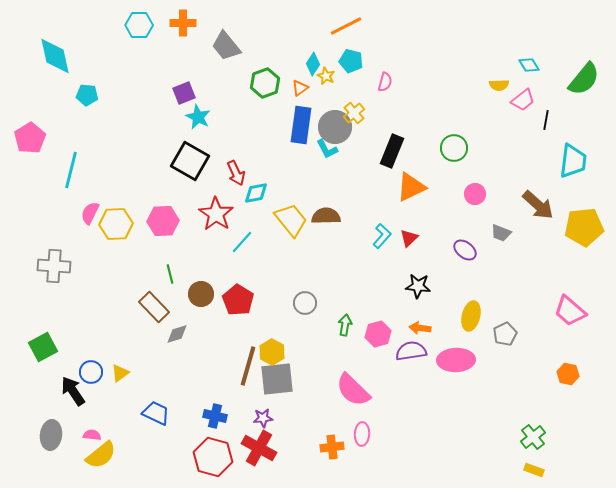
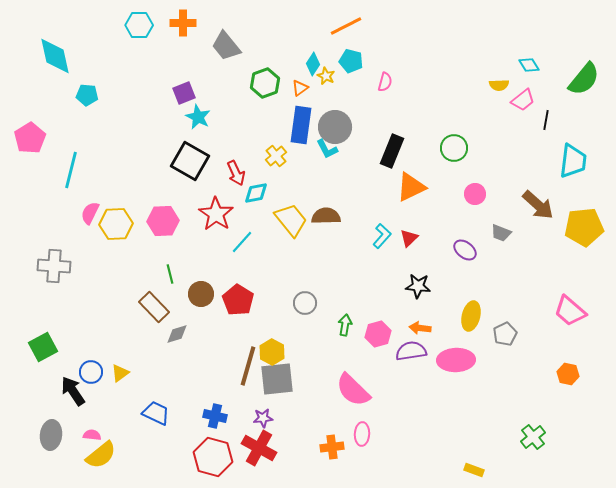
yellow cross at (354, 113): moved 78 px left, 43 px down
yellow rectangle at (534, 470): moved 60 px left
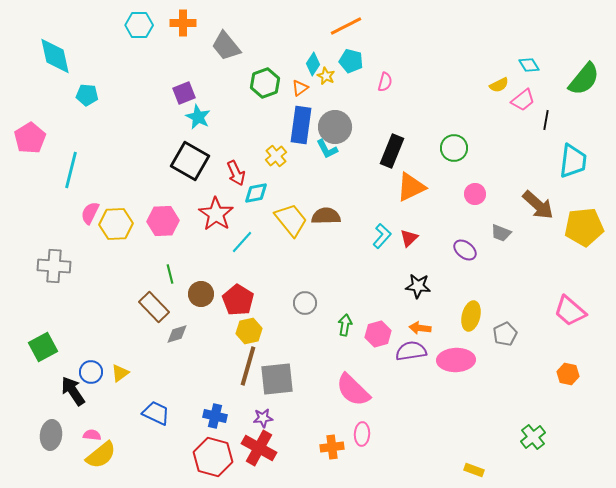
yellow semicircle at (499, 85): rotated 24 degrees counterclockwise
yellow hexagon at (272, 352): moved 23 px left, 21 px up; rotated 20 degrees clockwise
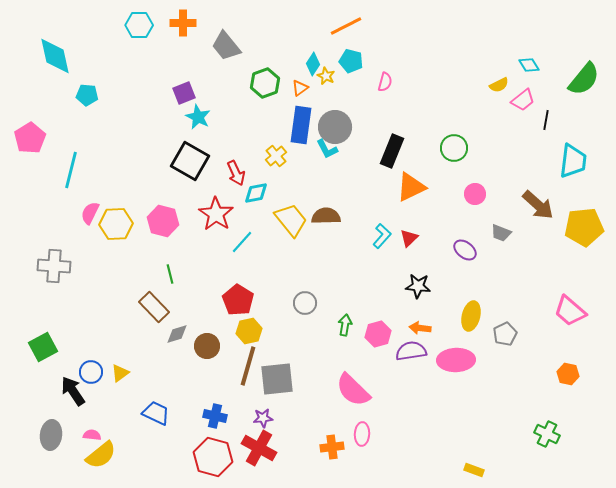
pink hexagon at (163, 221): rotated 16 degrees clockwise
brown circle at (201, 294): moved 6 px right, 52 px down
green cross at (533, 437): moved 14 px right, 3 px up; rotated 25 degrees counterclockwise
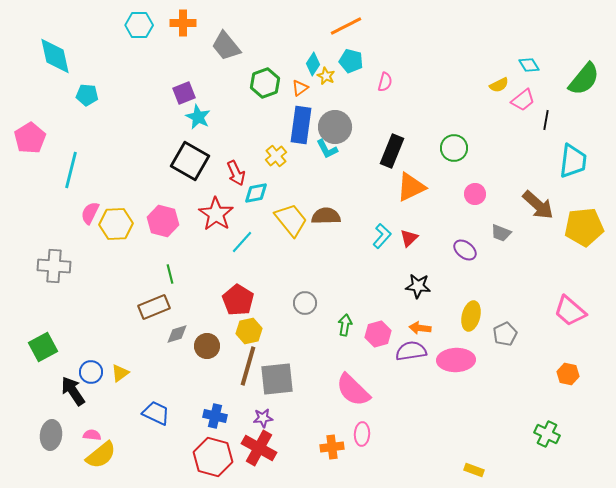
brown rectangle at (154, 307): rotated 68 degrees counterclockwise
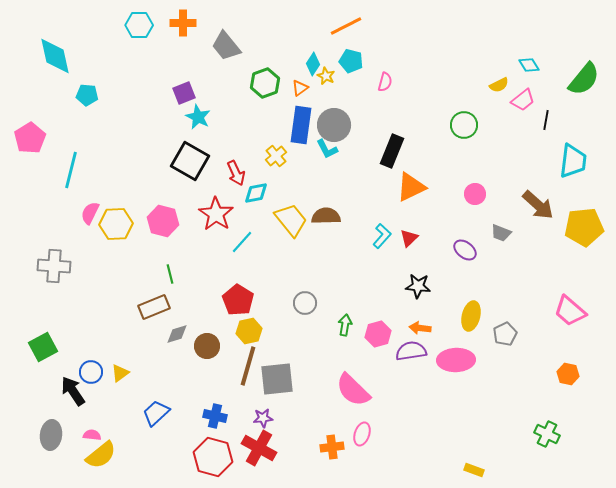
gray circle at (335, 127): moved 1 px left, 2 px up
green circle at (454, 148): moved 10 px right, 23 px up
blue trapezoid at (156, 413): rotated 68 degrees counterclockwise
pink ellipse at (362, 434): rotated 15 degrees clockwise
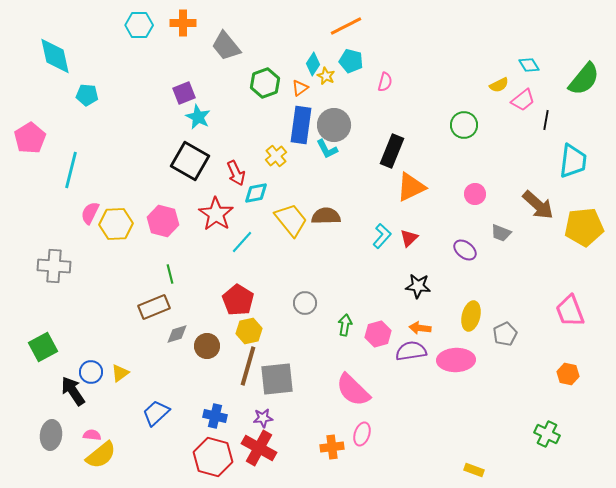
pink trapezoid at (570, 311): rotated 28 degrees clockwise
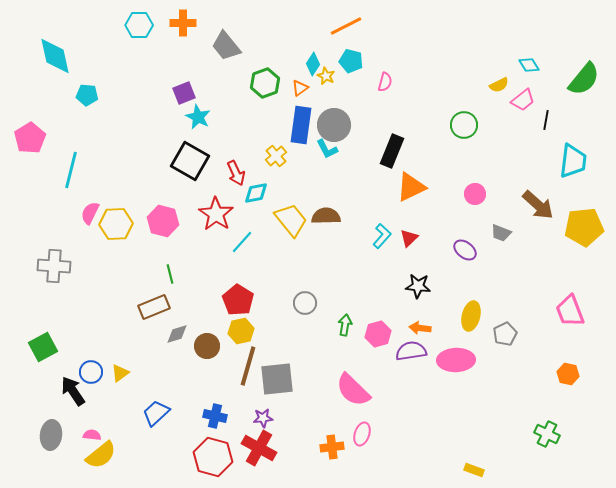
yellow hexagon at (249, 331): moved 8 px left
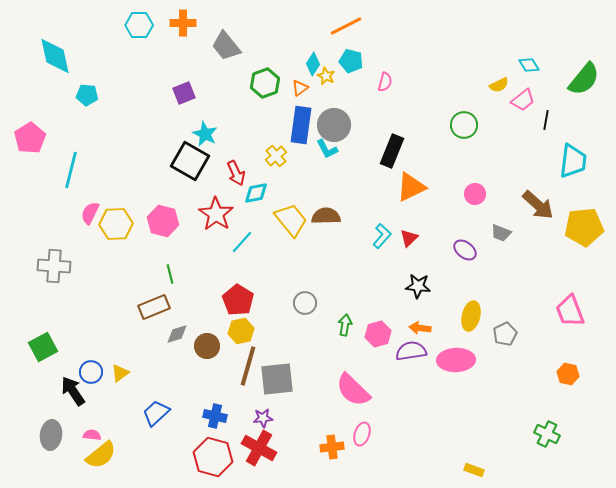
cyan star at (198, 117): moved 7 px right, 17 px down
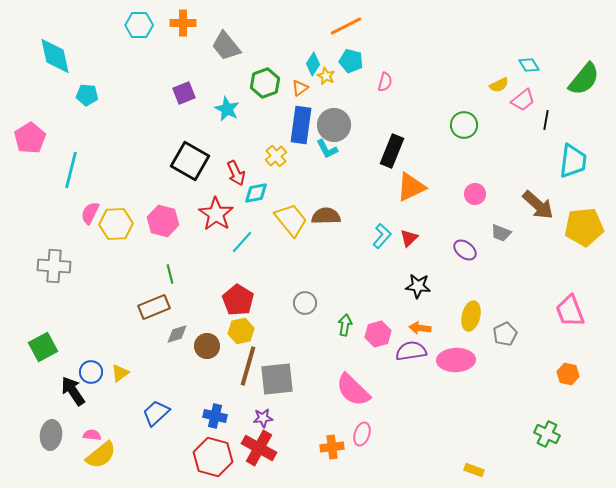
cyan star at (205, 134): moved 22 px right, 25 px up
